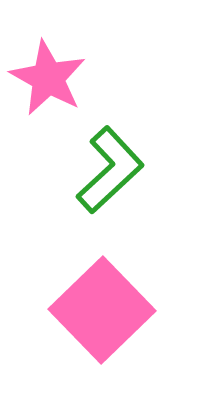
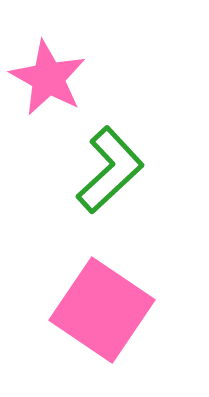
pink square: rotated 12 degrees counterclockwise
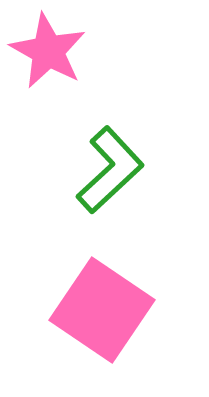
pink star: moved 27 px up
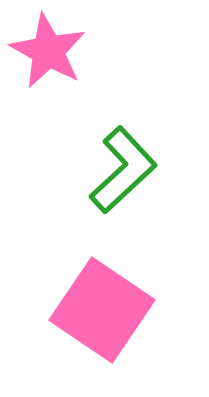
green L-shape: moved 13 px right
